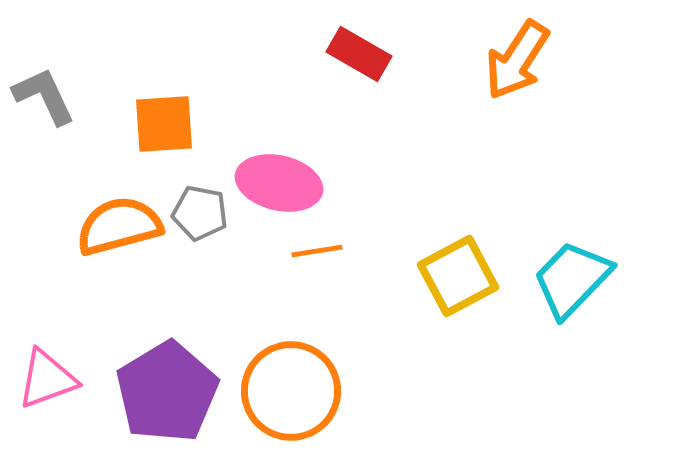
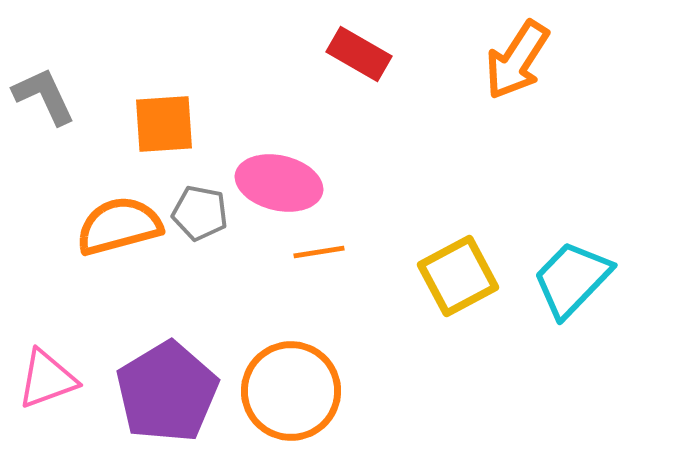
orange line: moved 2 px right, 1 px down
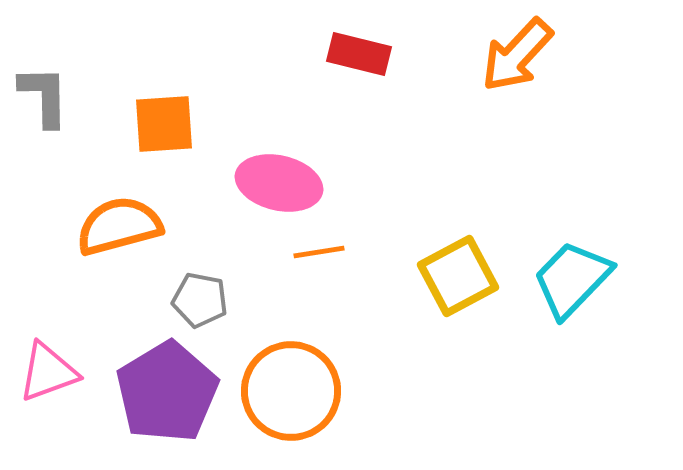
red rectangle: rotated 16 degrees counterclockwise
orange arrow: moved 5 px up; rotated 10 degrees clockwise
gray L-shape: rotated 24 degrees clockwise
gray pentagon: moved 87 px down
pink triangle: moved 1 px right, 7 px up
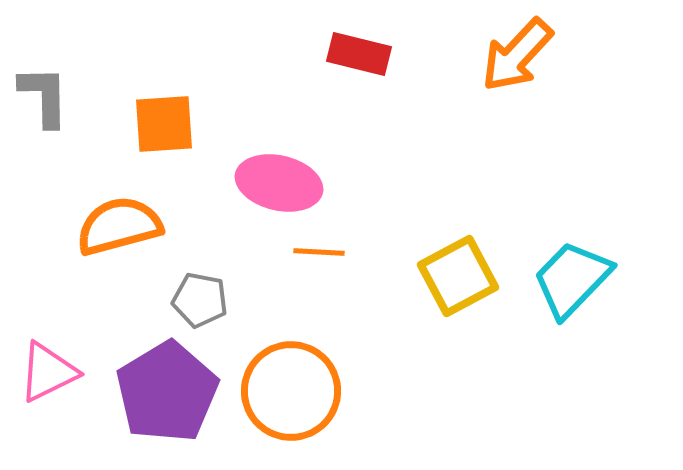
orange line: rotated 12 degrees clockwise
pink triangle: rotated 6 degrees counterclockwise
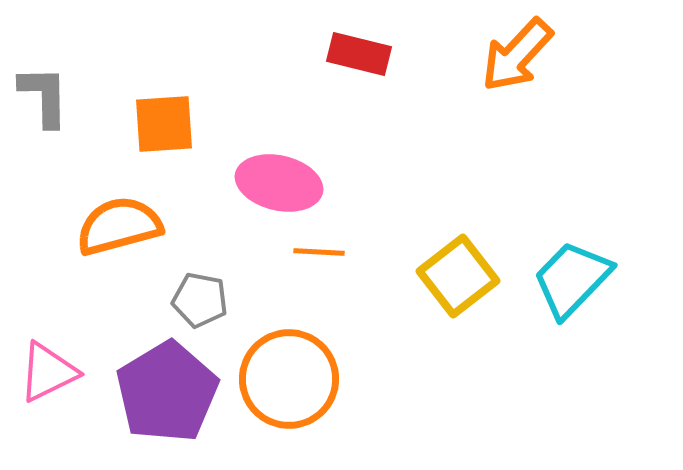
yellow square: rotated 10 degrees counterclockwise
orange circle: moved 2 px left, 12 px up
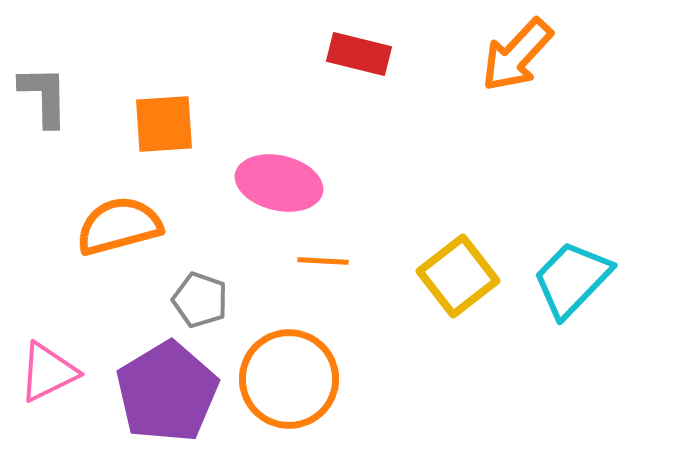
orange line: moved 4 px right, 9 px down
gray pentagon: rotated 8 degrees clockwise
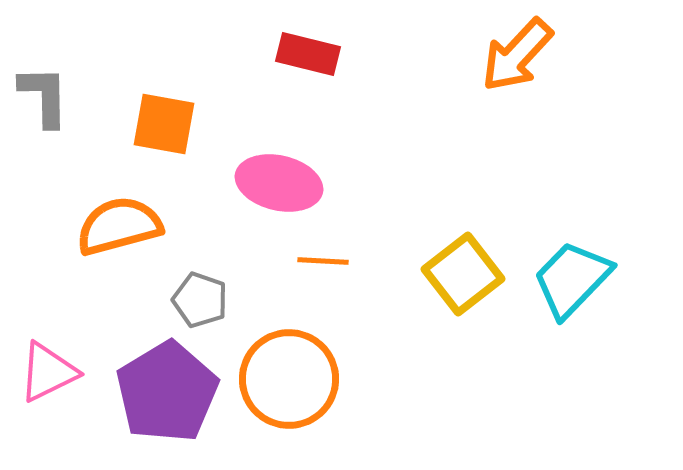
red rectangle: moved 51 px left
orange square: rotated 14 degrees clockwise
yellow square: moved 5 px right, 2 px up
